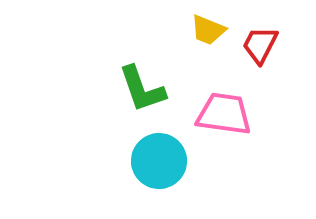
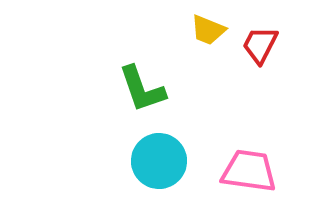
pink trapezoid: moved 25 px right, 57 px down
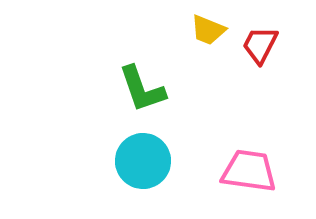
cyan circle: moved 16 px left
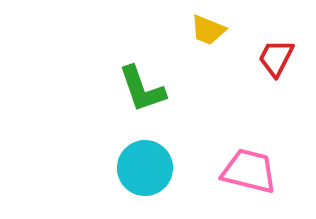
red trapezoid: moved 16 px right, 13 px down
cyan circle: moved 2 px right, 7 px down
pink trapezoid: rotated 6 degrees clockwise
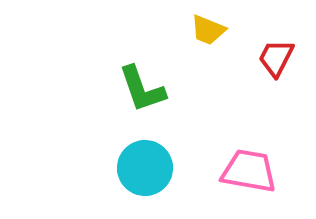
pink trapezoid: rotated 4 degrees counterclockwise
